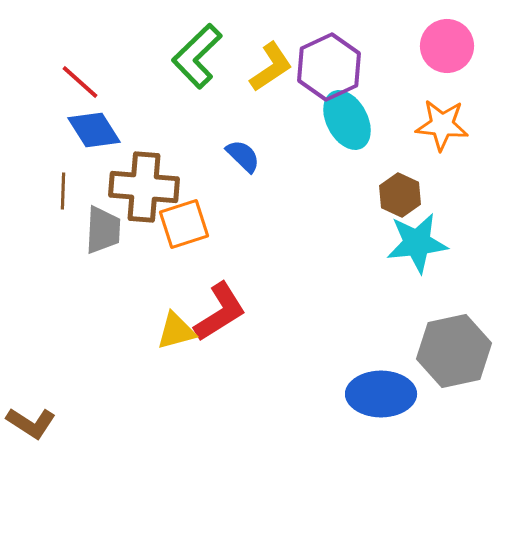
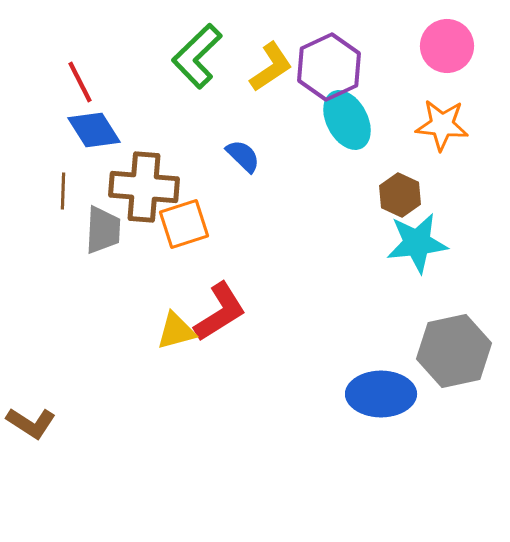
red line: rotated 21 degrees clockwise
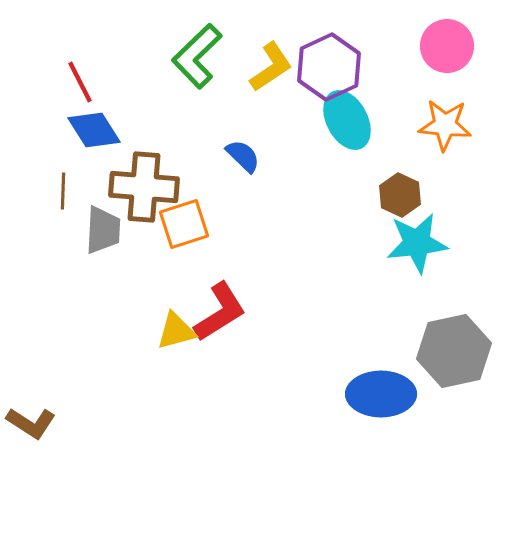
orange star: moved 3 px right
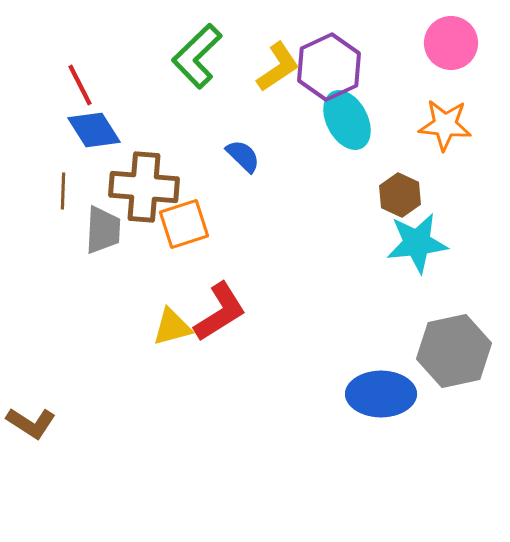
pink circle: moved 4 px right, 3 px up
yellow L-shape: moved 7 px right
red line: moved 3 px down
yellow triangle: moved 4 px left, 4 px up
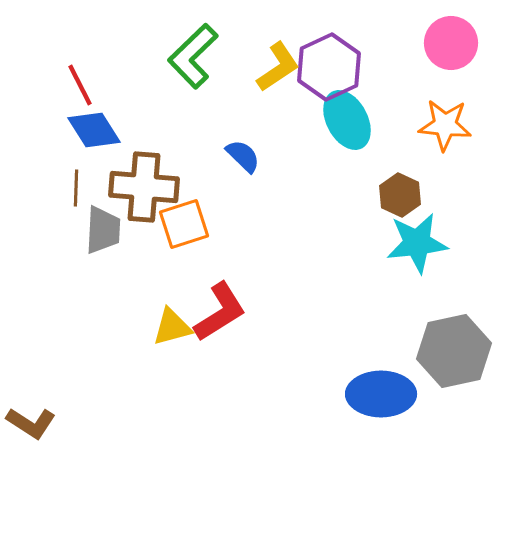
green L-shape: moved 4 px left
brown line: moved 13 px right, 3 px up
